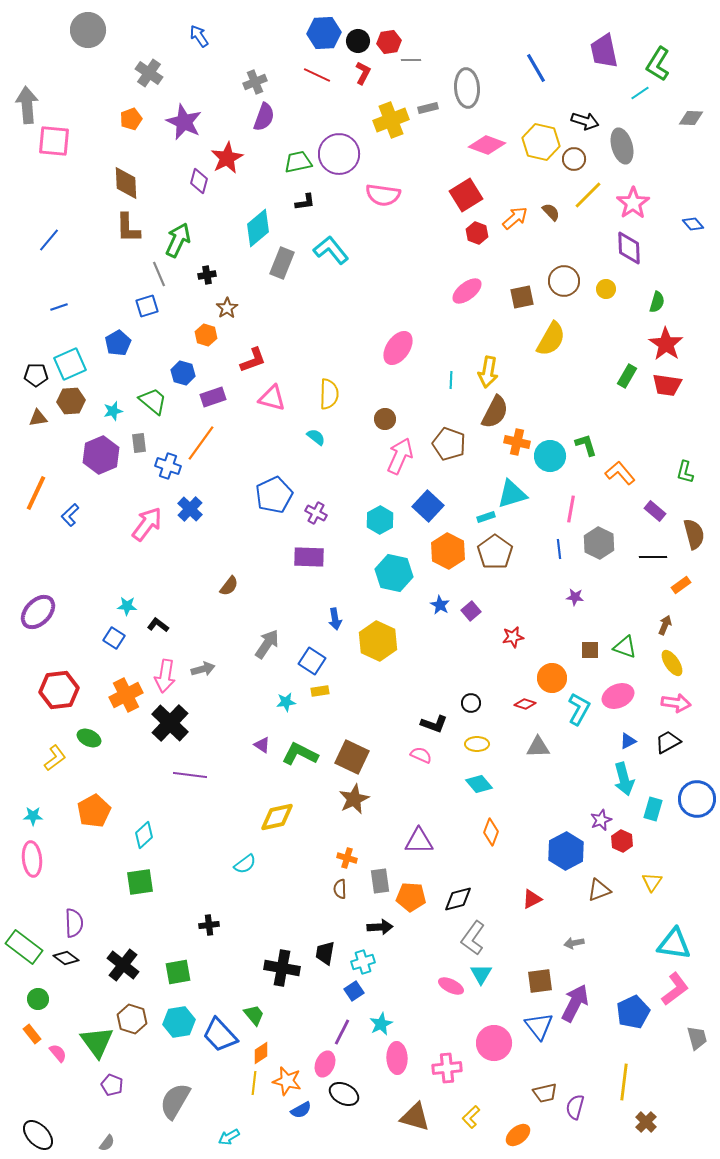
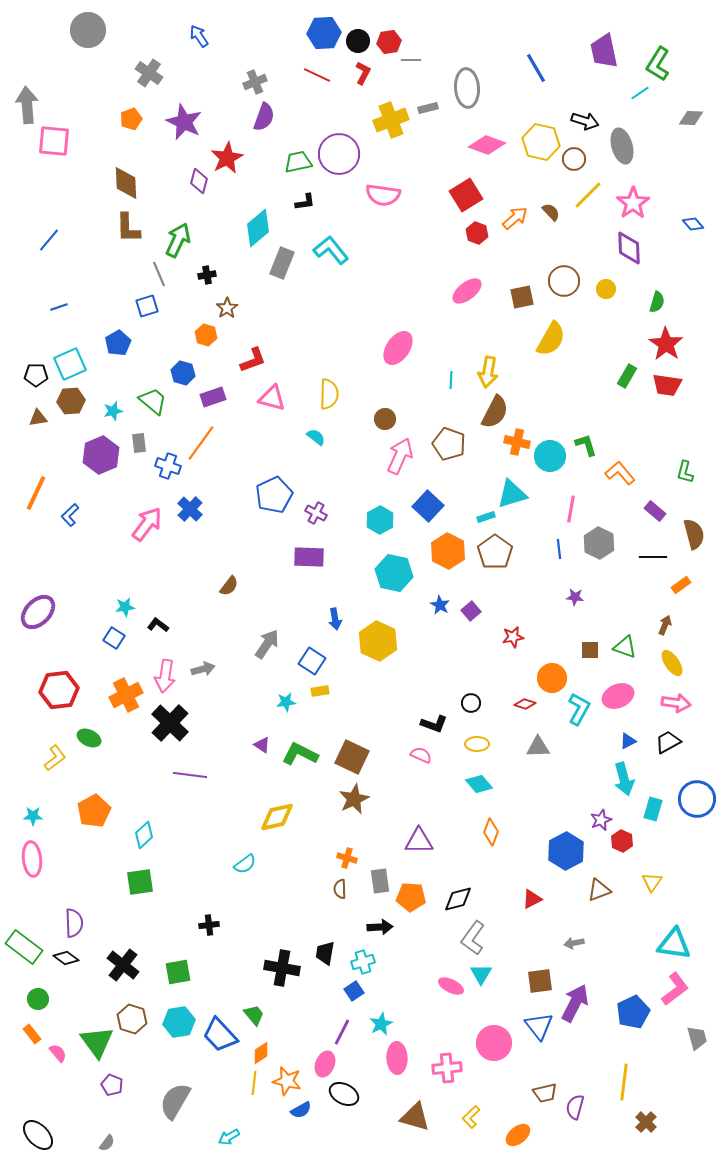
cyan star at (127, 606): moved 2 px left, 1 px down; rotated 12 degrees counterclockwise
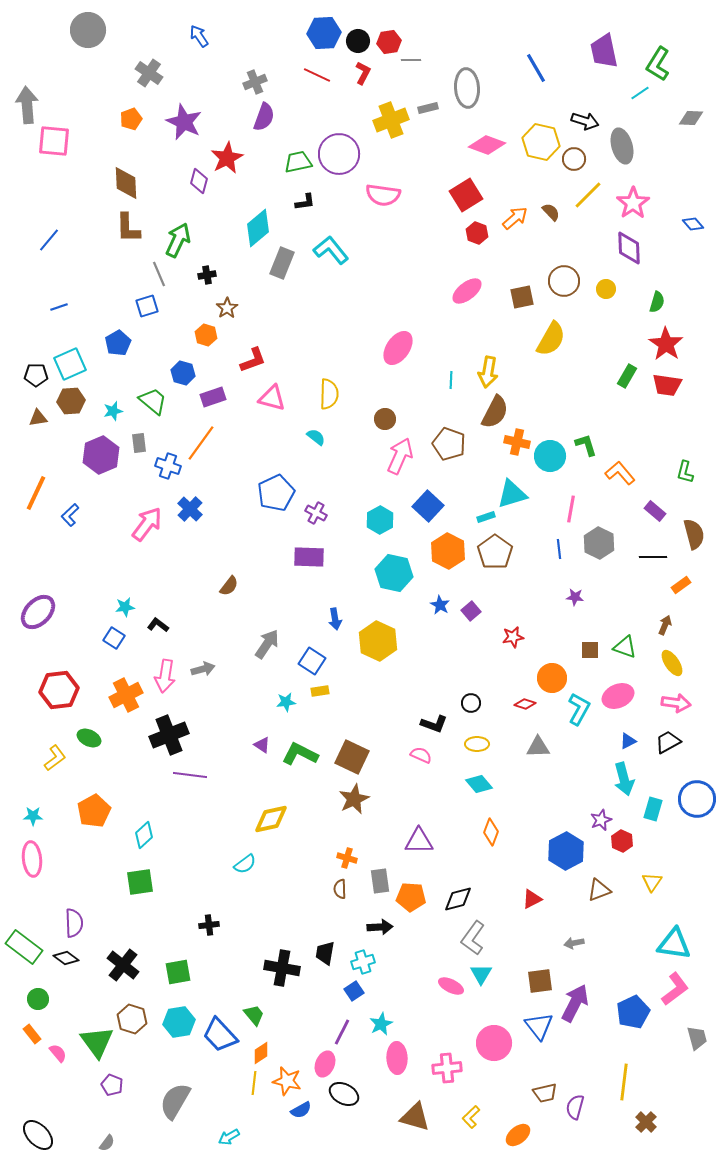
blue pentagon at (274, 495): moved 2 px right, 2 px up
black cross at (170, 723): moved 1 px left, 12 px down; rotated 24 degrees clockwise
yellow diamond at (277, 817): moved 6 px left, 2 px down
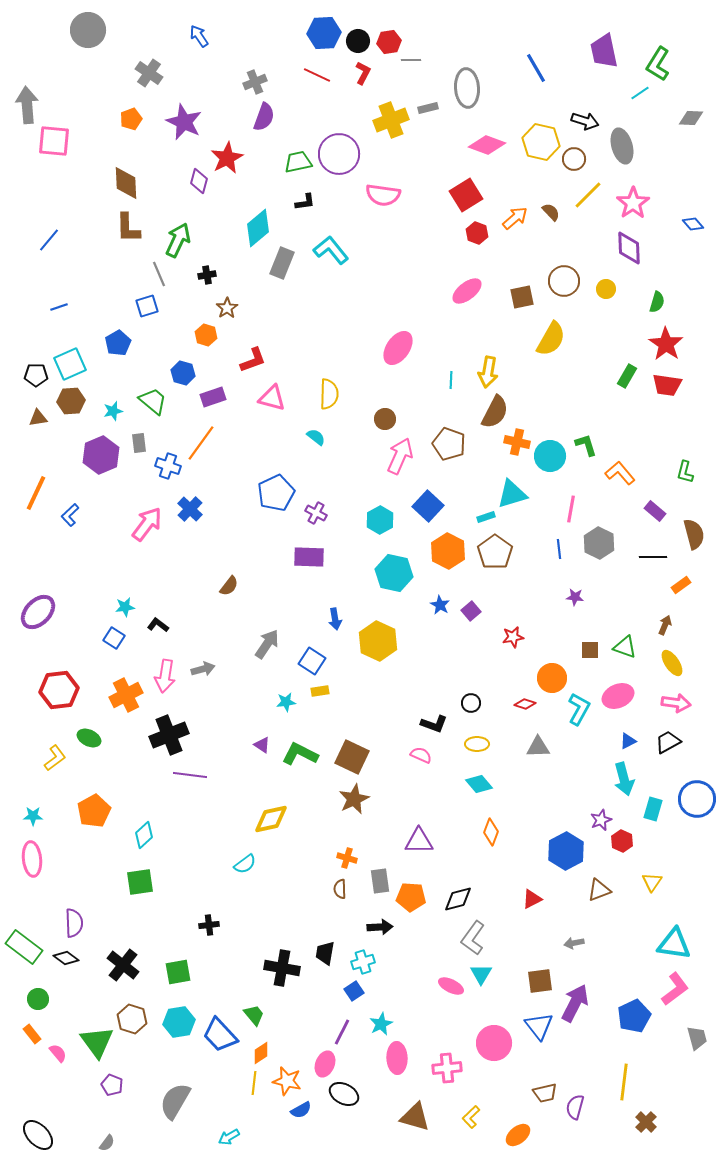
blue pentagon at (633, 1012): moved 1 px right, 4 px down
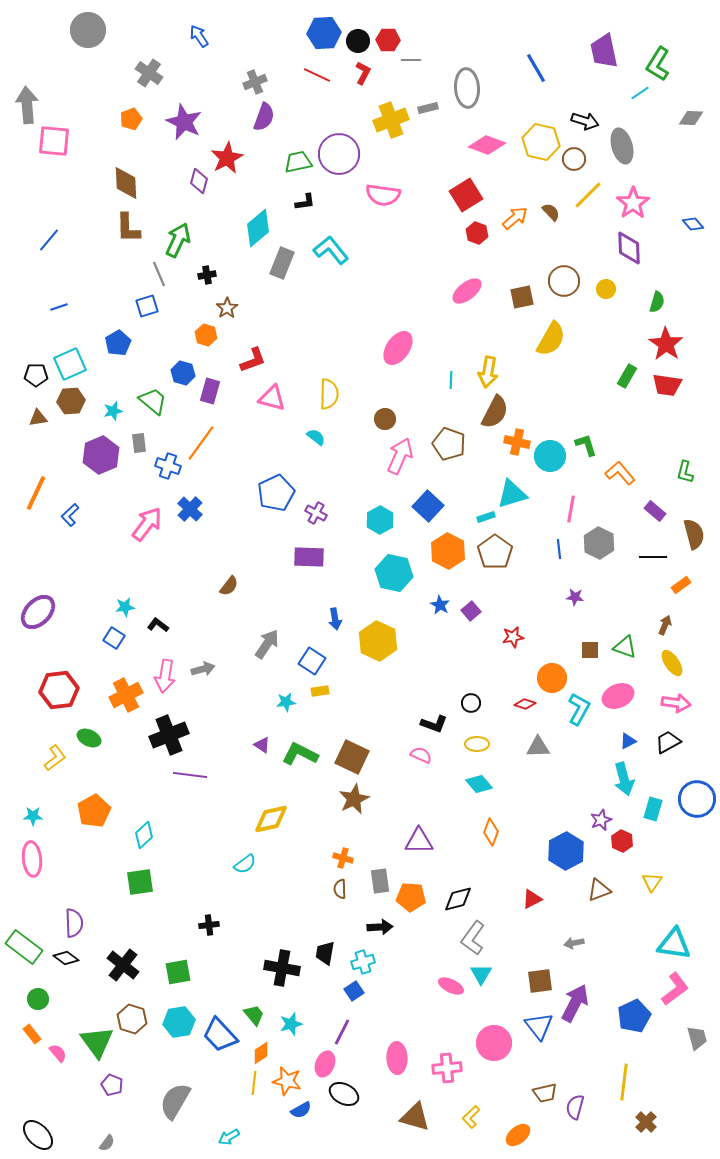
red hexagon at (389, 42): moved 1 px left, 2 px up; rotated 10 degrees clockwise
purple rectangle at (213, 397): moved 3 px left, 6 px up; rotated 55 degrees counterclockwise
orange cross at (347, 858): moved 4 px left
cyan star at (381, 1024): moved 90 px left; rotated 10 degrees clockwise
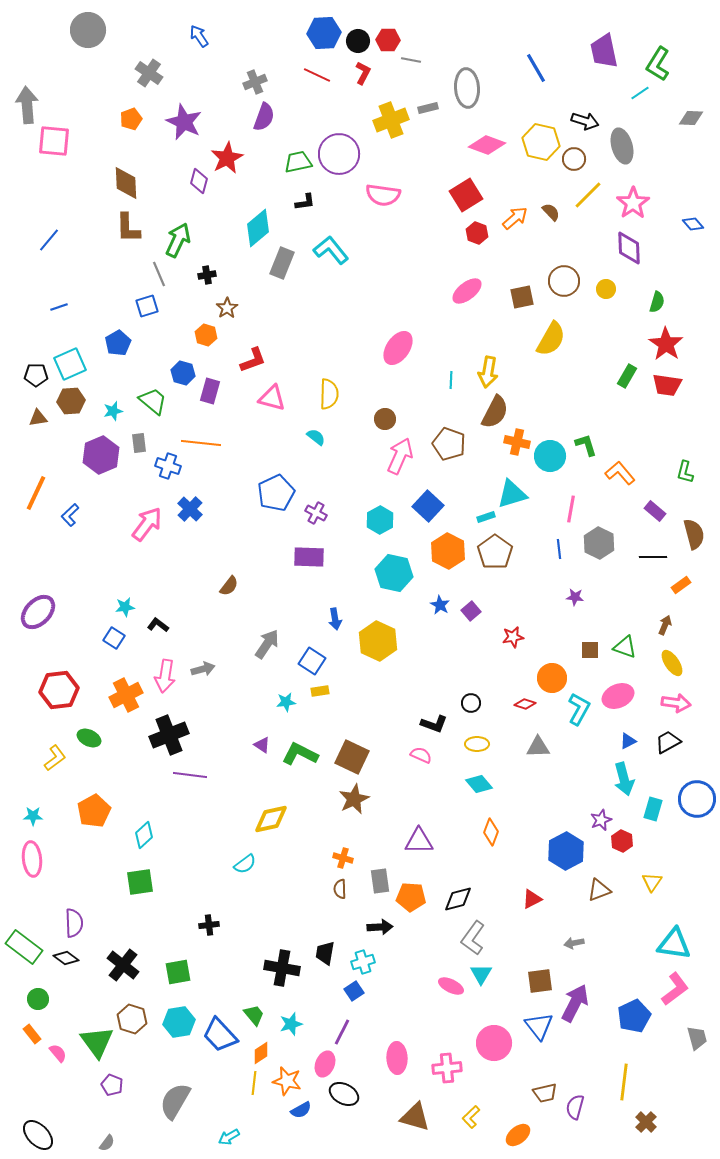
gray line at (411, 60): rotated 12 degrees clockwise
orange line at (201, 443): rotated 60 degrees clockwise
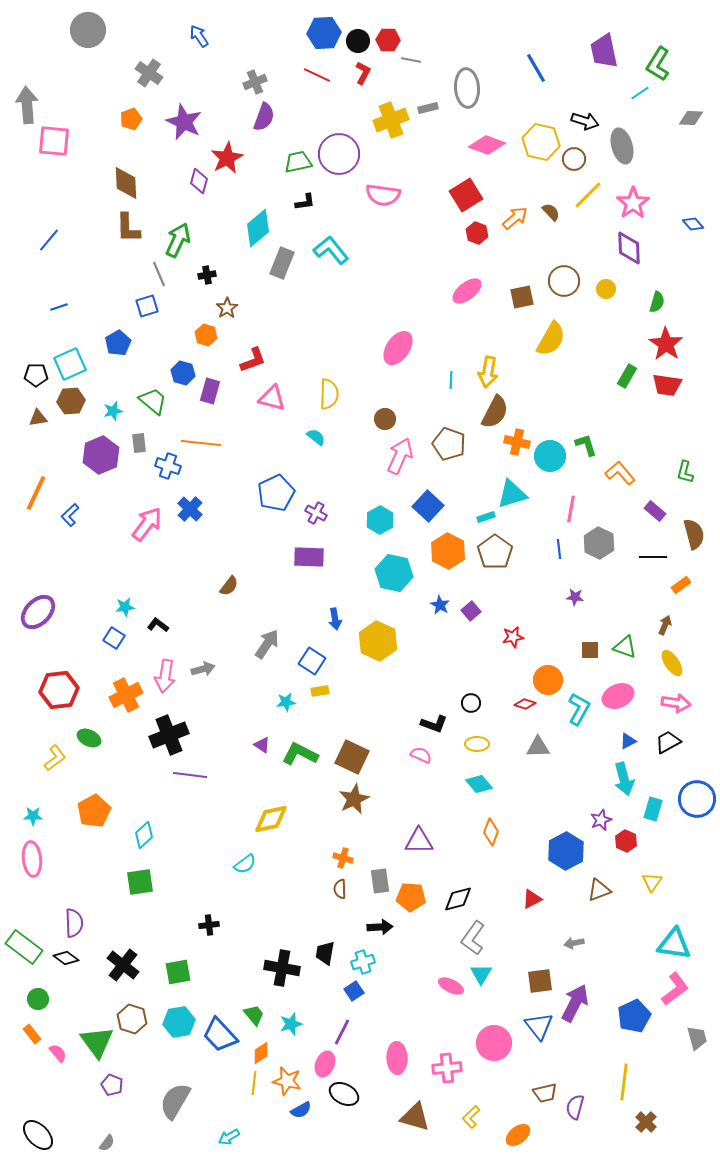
orange circle at (552, 678): moved 4 px left, 2 px down
red hexagon at (622, 841): moved 4 px right
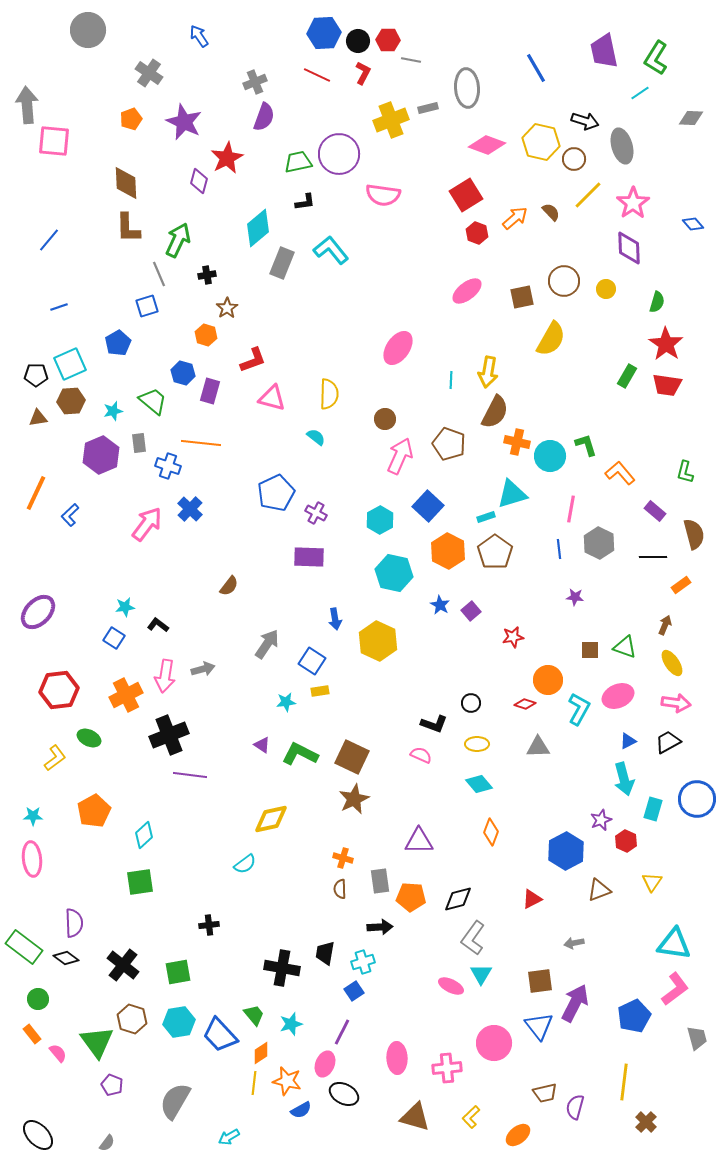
green L-shape at (658, 64): moved 2 px left, 6 px up
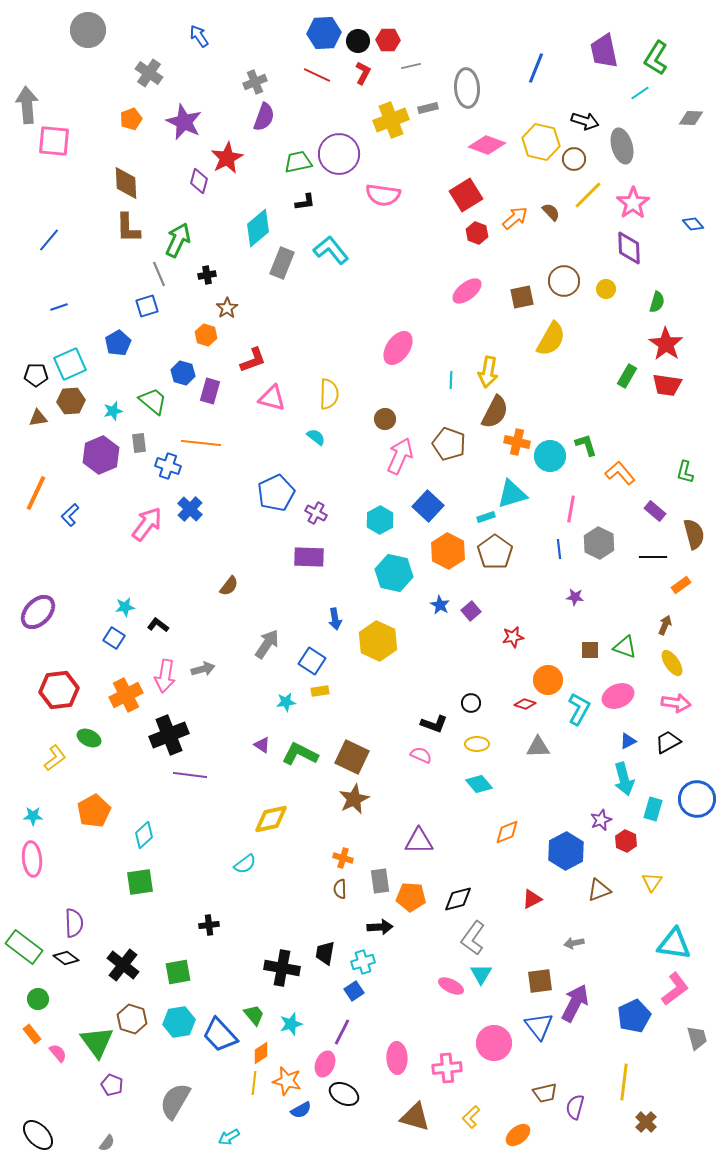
gray line at (411, 60): moved 6 px down; rotated 24 degrees counterclockwise
blue line at (536, 68): rotated 52 degrees clockwise
orange diamond at (491, 832): moved 16 px right; rotated 48 degrees clockwise
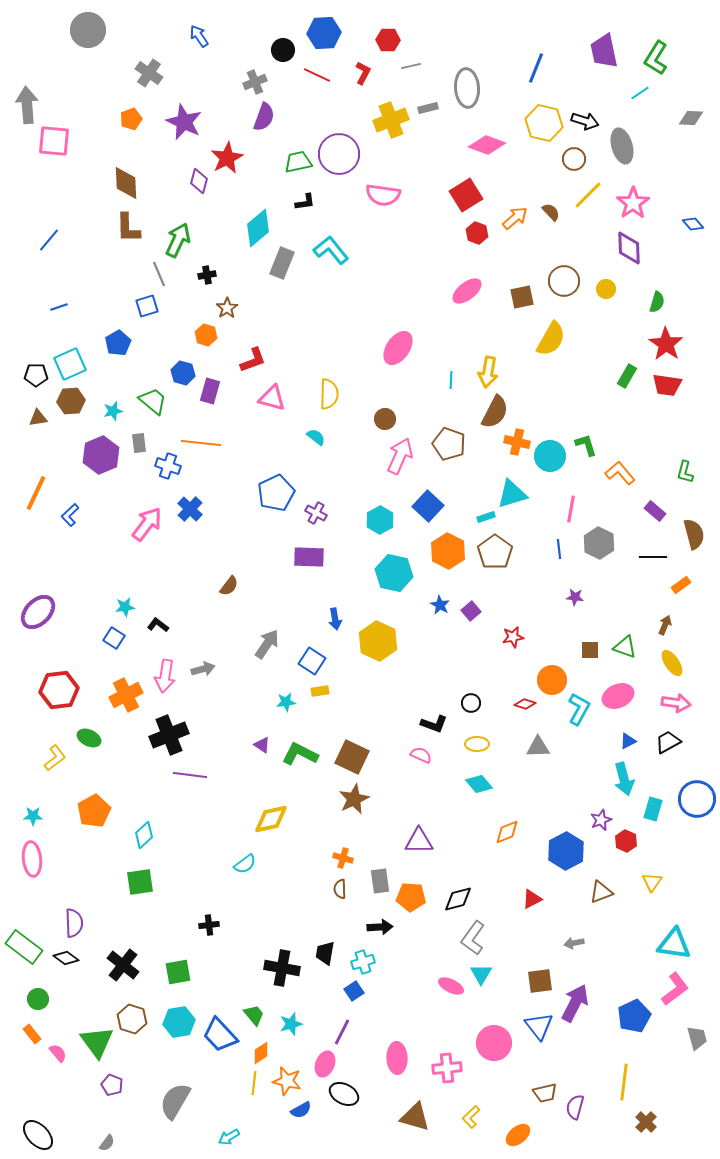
black circle at (358, 41): moved 75 px left, 9 px down
yellow hexagon at (541, 142): moved 3 px right, 19 px up
orange circle at (548, 680): moved 4 px right
brown triangle at (599, 890): moved 2 px right, 2 px down
